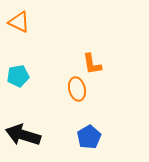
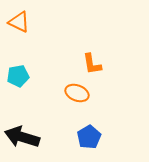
orange ellipse: moved 4 px down; rotated 55 degrees counterclockwise
black arrow: moved 1 px left, 2 px down
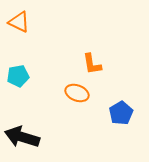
blue pentagon: moved 32 px right, 24 px up
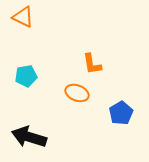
orange triangle: moved 4 px right, 5 px up
cyan pentagon: moved 8 px right
black arrow: moved 7 px right
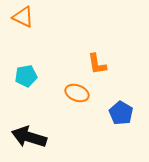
orange L-shape: moved 5 px right
blue pentagon: rotated 10 degrees counterclockwise
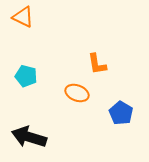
cyan pentagon: rotated 25 degrees clockwise
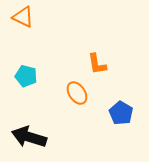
orange ellipse: rotated 35 degrees clockwise
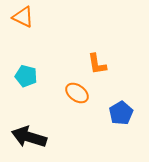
orange ellipse: rotated 20 degrees counterclockwise
blue pentagon: rotated 10 degrees clockwise
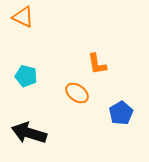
black arrow: moved 4 px up
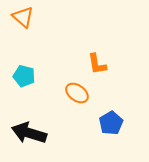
orange triangle: rotated 15 degrees clockwise
cyan pentagon: moved 2 px left
blue pentagon: moved 10 px left, 10 px down
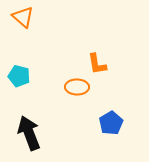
cyan pentagon: moved 5 px left
orange ellipse: moved 6 px up; rotated 35 degrees counterclockwise
black arrow: rotated 52 degrees clockwise
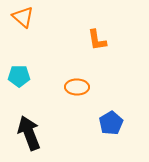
orange L-shape: moved 24 px up
cyan pentagon: rotated 15 degrees counterclockwise
